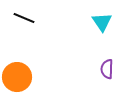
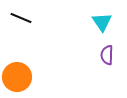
black line: moved 3 px left
purple semicircle: moved 14 px up
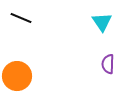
purple semicircle: moved 1 px right, 9 px down
orange circle: moved 1 px up
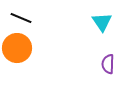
orange circle: moved 28 px up
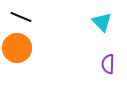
black line: moved 1 px up
cyan triangle: rotated 10 degrees counterclockwise
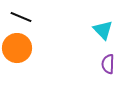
cyan triangle: moved 1 px right, 8 px down
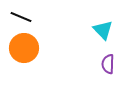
orange circle: moved 7 px right
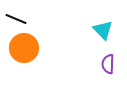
black line: moved 5 px left, 2 px down
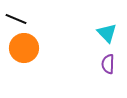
cyan triangle: moved 4 px right, 3 px down
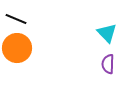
orange circle: moved 7 px left
